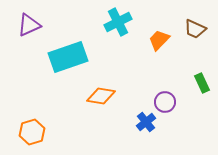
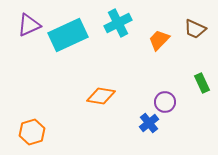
cyan cross: moved 1 px down
cyan rectangle: moved 22 px up; rotated 6 degrees counterclockwise
blue cross: moved 3 px right, 1 px down
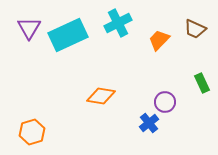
purple triangle: moved 3 px down; rotated 35 degrees counterclockwise
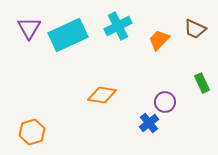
cyan cross: moved 3 px down
orange diamond: moved 1 px right, 1 px up
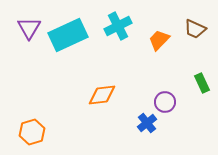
orange diamond: rotated 16 degrees counterclockwise
blue cross: moved 2 px left
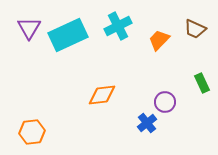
orange hexagon: rotated 10 degrees clockwise
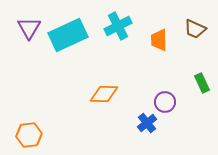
orange trapezoid: rotated 45 degrees counterclockwise
orange diamond: moved 2 px right, 1 px up; rotated 8 degrees clockwise
orange hexagon: moved 3 px left, 3 px down
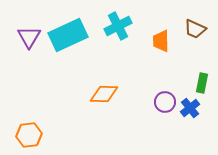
purple triangle: moved 9 px down
orange trapezoid: moved 2 px right, 1 px down
green rectangle: rotated 36 degrees clockwise
blue cross: moved 43 px right, 15 px up
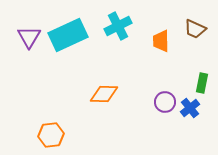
orange hexagon: moved 22 px right
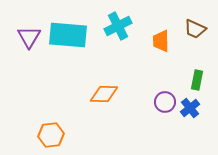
cyan rectangle: rotated 30 degrees clockwise
green rectangle: moved 5 px left, 3 px up
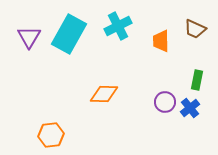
cyan rectangle: moved 1 px right, 1 px up; rotated 66 degrees counterclockwise
